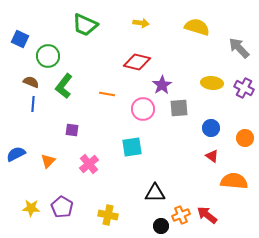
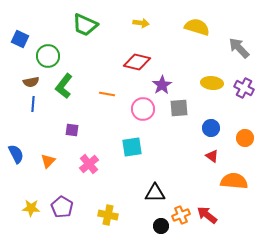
brown semicircle: rotated 147 degrees clockwise
blue semicircle: rotated 90 degrees clockwise
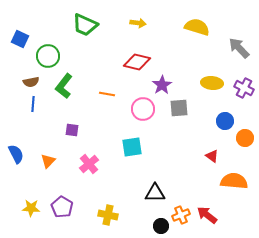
yellow arrow: moved 3 px left
blue circle: moved 14 px right, 7 px up
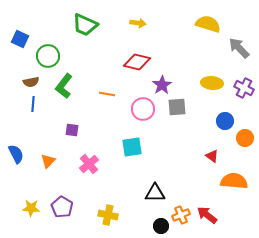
yellow semicircle: moved 11 px right, 3 px up
gray square: moved 2 px left, 1 px up
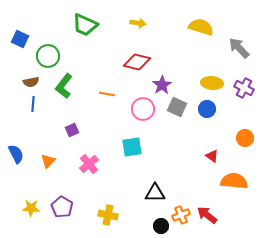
yellow semicircle: moved 7 px left, 3 px down
gray square: rotated 30 degrees clockwise
blue circle: moved 18 px left, 12 px up
purple square: rotated 32 degrees counterclockwise
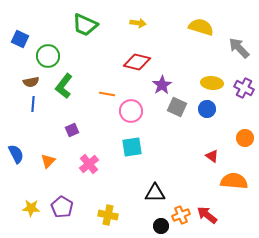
pink circle: moved 12 px left, 2 px down
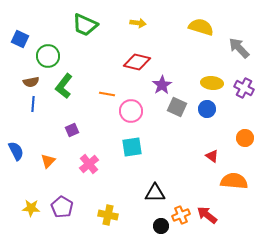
blue semicircle: moved 3 px up
